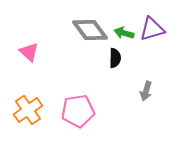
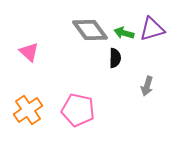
gray arrow: moved 1 px right, 5 px up
pink pentagon: moved 1 px up; rotated 20 degrees clockwise
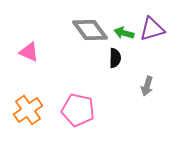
pink triangle: rotated 20 degrees counterclockwise
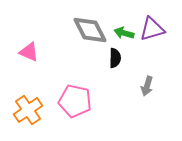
gray diamond: rotated 9 degrees clockwise
pink pentagon: moved 3 px left, 9 px up
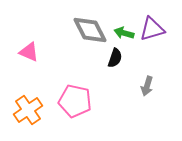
black semicircle: rotated 18 degrees clockwise
